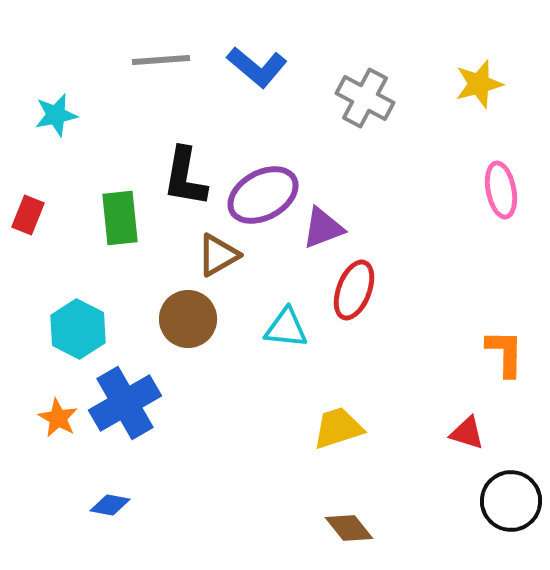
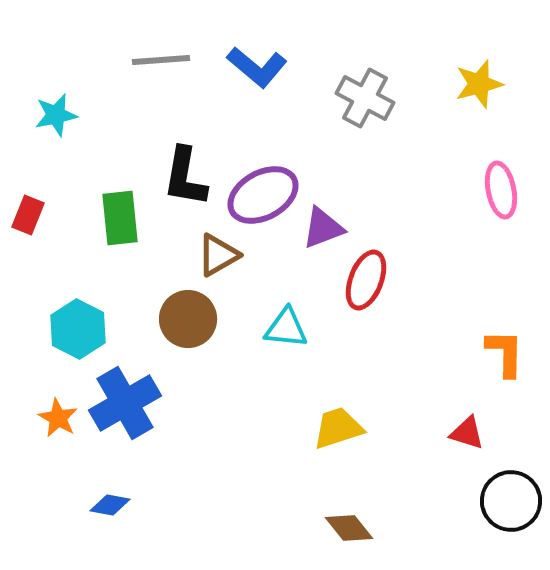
red ellipse: moved 12 px right, 10 px up
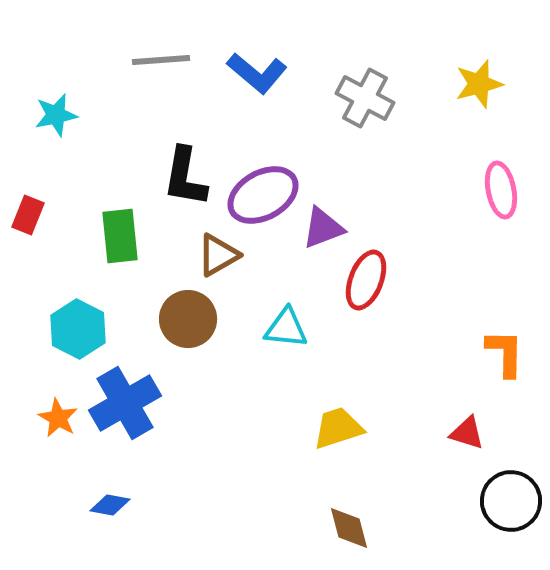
blue L-shape: moved 6 px down
green rectangle: moved 18 px down
brown diamond: rotated 24 degrees clockwise
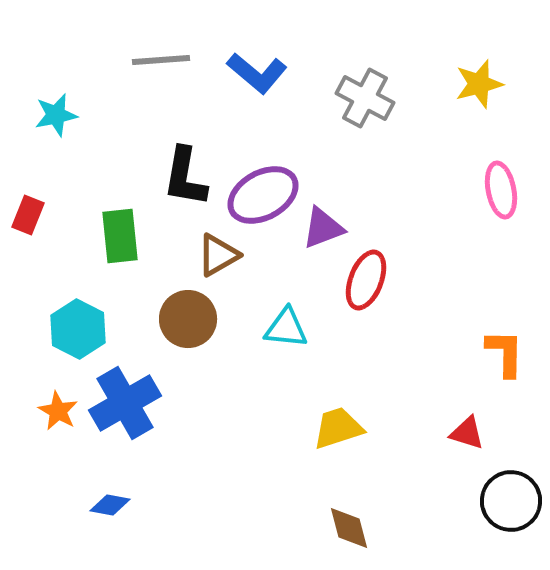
orange star: moved 7 px up
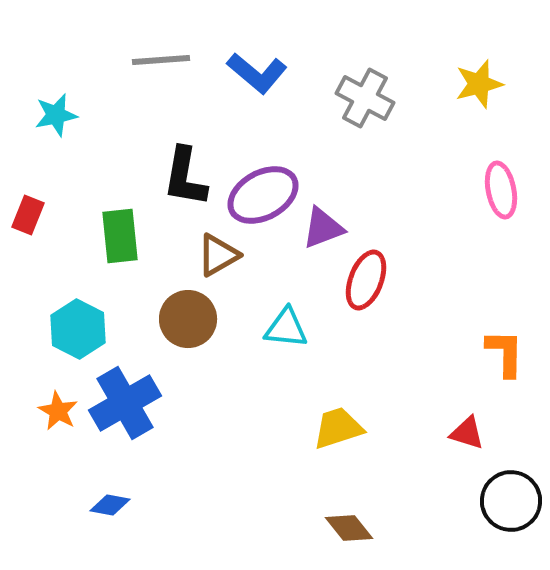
brown diamond: rotated 24 degrees counterclockwise
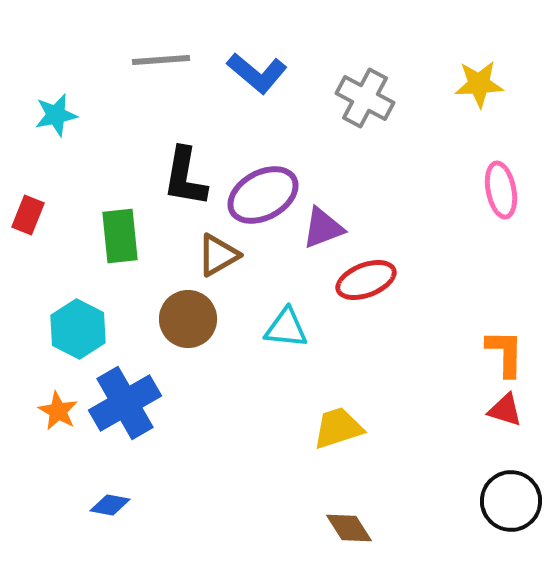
yellow star: rotated 12 degrees clockwise
red ellipse: rotated 48 degrees clockwise
red triangle: moved 38 px right, 23 px up
brown diamond: rotated 6 degrees clockwise
